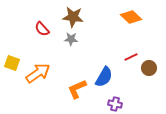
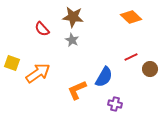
gray star: moved 1 px right, 1 px down; rotated 24 degrees clockwise
brown circle: moved 1 px right, 1 px down
orange L-shape: moved 1 px down
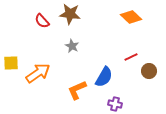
brown star: moved 3 px left, 3 px up
red semicircle: moved 8 px up
gray star: moved 6 px down
yellow square: moved 1 px left; rotated 21 degrees counterclockwise
brown circle: moved 1 px left, 2 px down
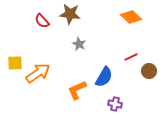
gray star: moved 7 px right, 2 px up
yellow square: moved 4 px right
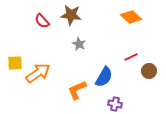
brown star: moved 1 px right, 1 px down
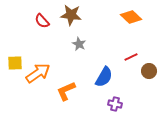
orange L-shape: moved 11 px left, 1 px down
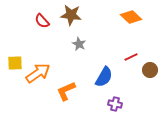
brown circle: moved 1 px right, 1 px up
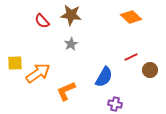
gray star: moved 8 px left; rotated 16 degrees clockwise
